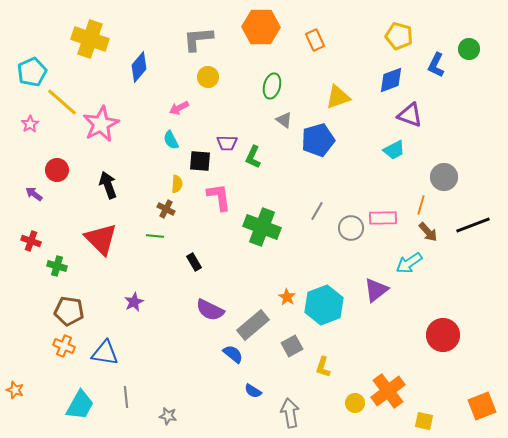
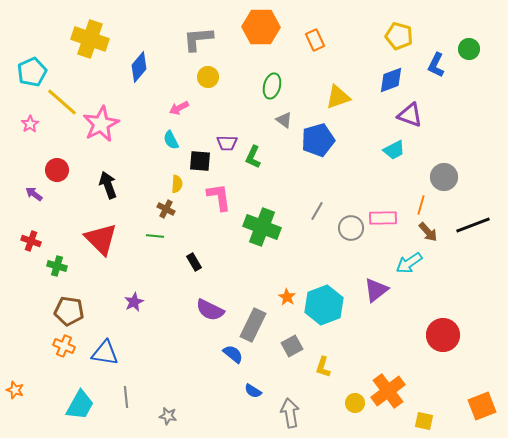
gray rectangle at (253, 325): rotated 24 degrees counterclockwise
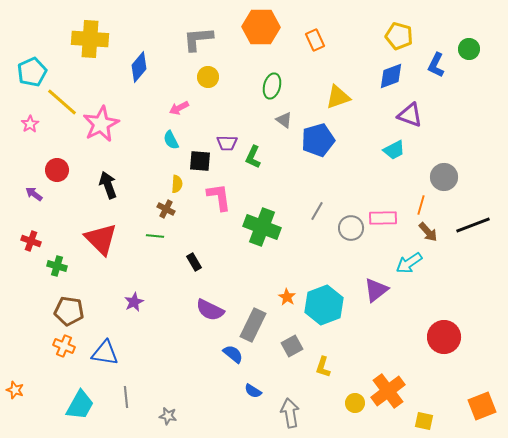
yellow cross at (90, 39): rotated 15 degrees counterclockwise
blue diamond at (391, 80): moved 4 px up
red circle at (443, 335): moved 1 px right, 2 px down
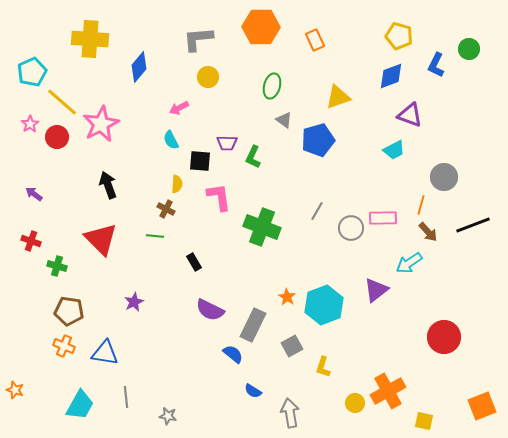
red circle at (57, 170): moved 33 px up
orange cross at (388, 391): rotated 8 degrees clockwise
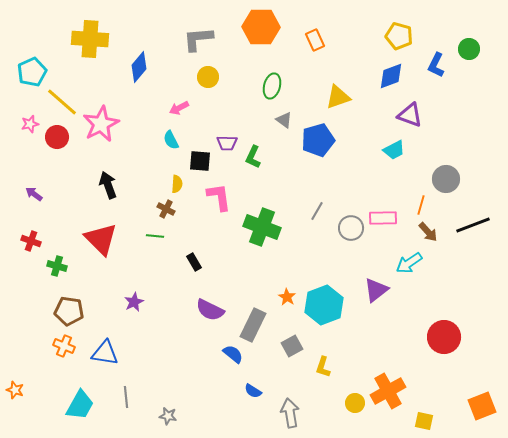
pink star at (30, 124): rotated 18 degrees clockwise
gray circle at (444, 177): moved 2 px right, 2 px down
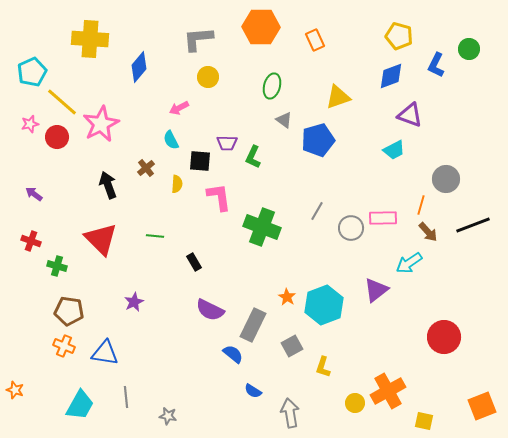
brown cross at (166, 209): moved 20 px left, 41 px up; rotated 24 degrees clockwise
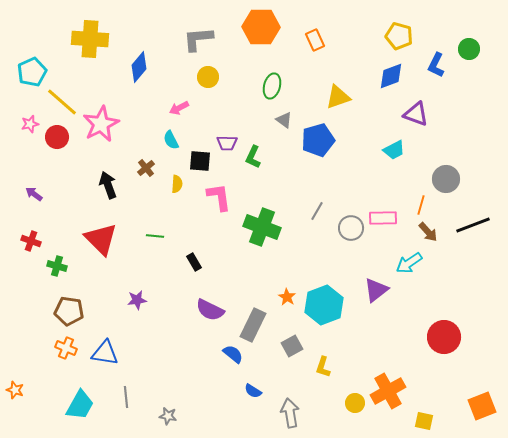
purple triangle at (410, 115): moved 6 px right, 1 px up
purple star at (134, 302): moved 3 px right, 2 px up; rotated 18 degrees clockwise
orange cross at (64, 346): moved 2 px right, 2 px down
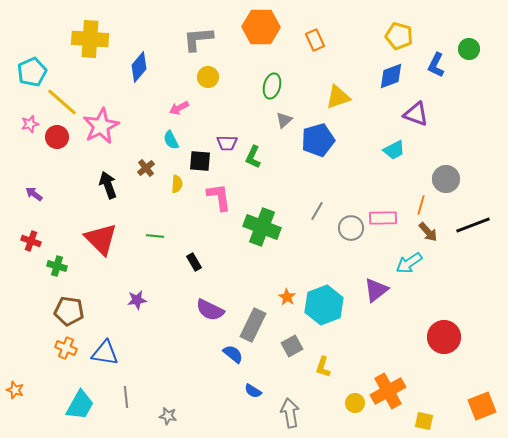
gray triangle at (284, 120): rotated 42 degrees clockwise
pink star at (101, 124): moved 2 px down
